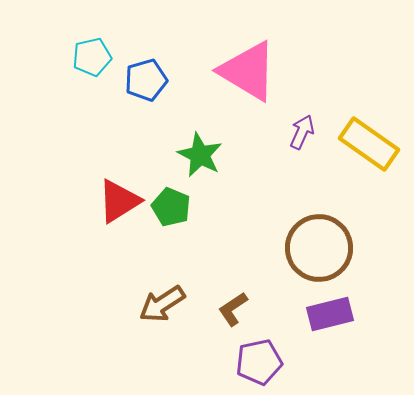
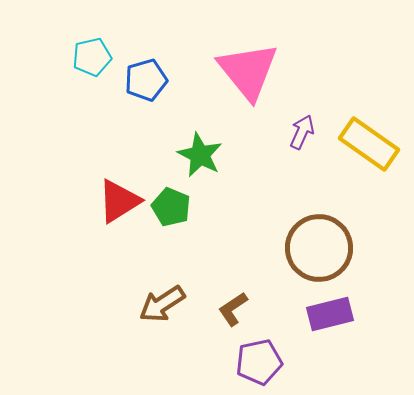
pink triangle: rotated 20 degrees clockwise
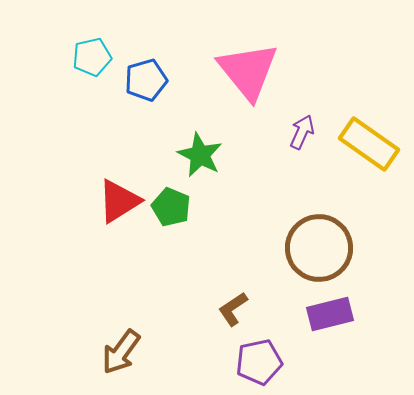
brown arrow: moved 41 px left, 48 px down; rotated 21 degrees counterclockwise
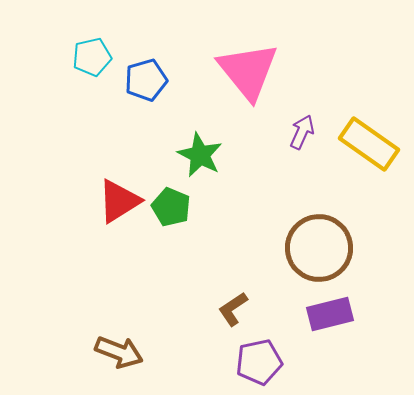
brown arrow: moved 2 px left; rotated 105 degrees counterclockwise
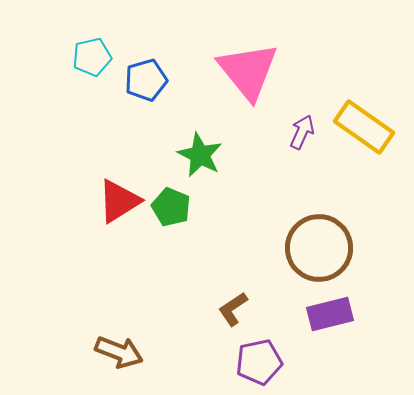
yellow rectangle: moved 5 px left, 17 px up
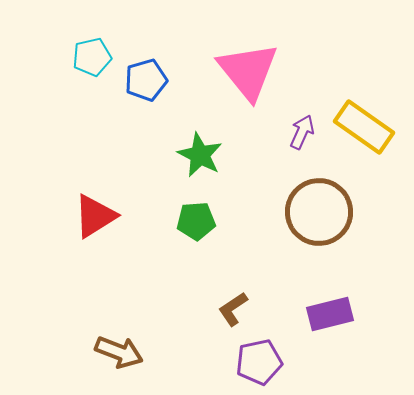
red triangle: moved 24 px left, 15 px down
green pentagon: moved 25 px right, 14 px down; rotated 27 degrees counterclockwise
brown circle: moved 36 px up
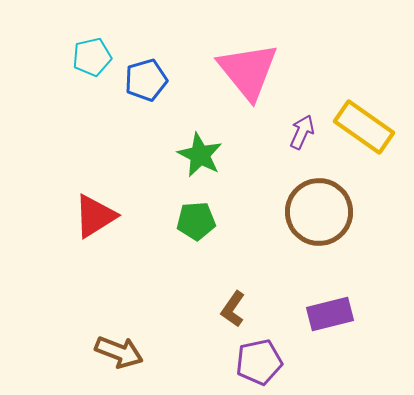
brown L-shape: rotated 21 degrees counterclockwise
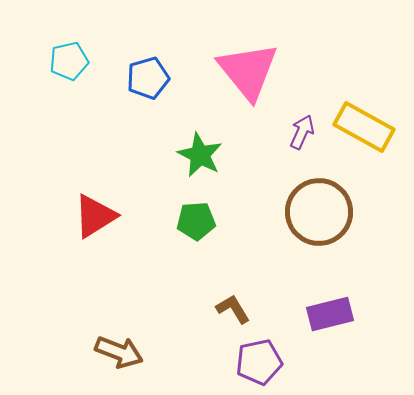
cyan pentagon: moved 23 px left, 4 px down
blue pentagon: moved 2 px right, 2 px up
yellow rectangle: rotated 6 degrees counterclockwise
brown L-shape: rotated 114 degrees clockwise
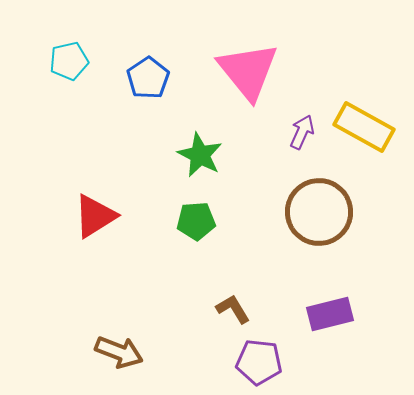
blue pentagon: rotated 18 degrees counterclockwise
purple pentagon: rotated 18 degrees clockwise
